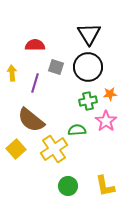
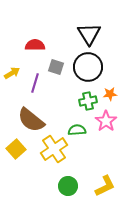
yellow arrow: rotated 63 degrees clockwise
yellow L-shape: rotated 105 degrees counterclockwise
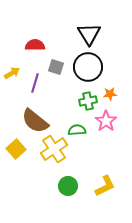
brown semicircle: moved 4 px right, 1 px down
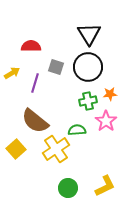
red semicircle: moved 4 px left, 1 px down
yellow cross: moved 2 px right
green circle: moved 2 px down
